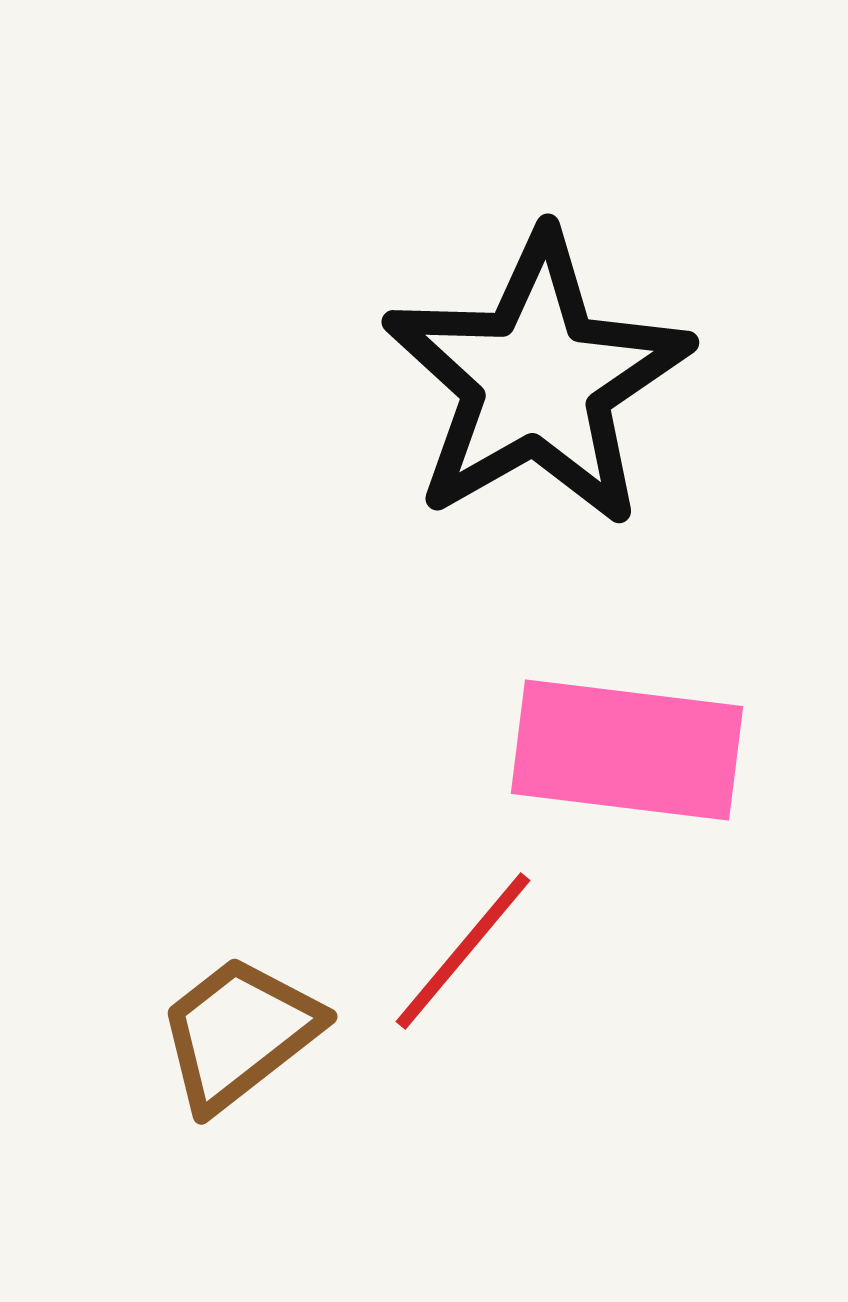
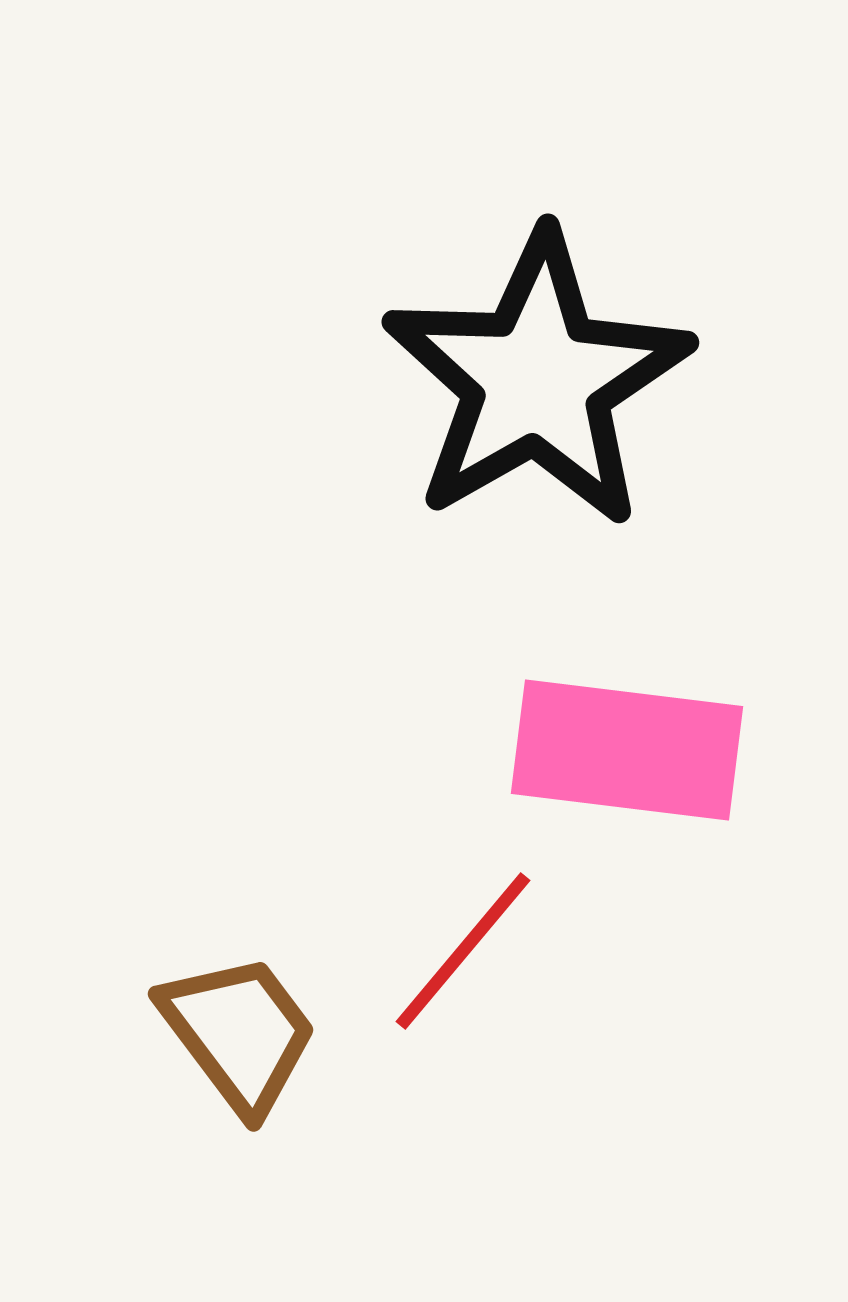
brown trapezoid: rotated 91 degrees clockwise
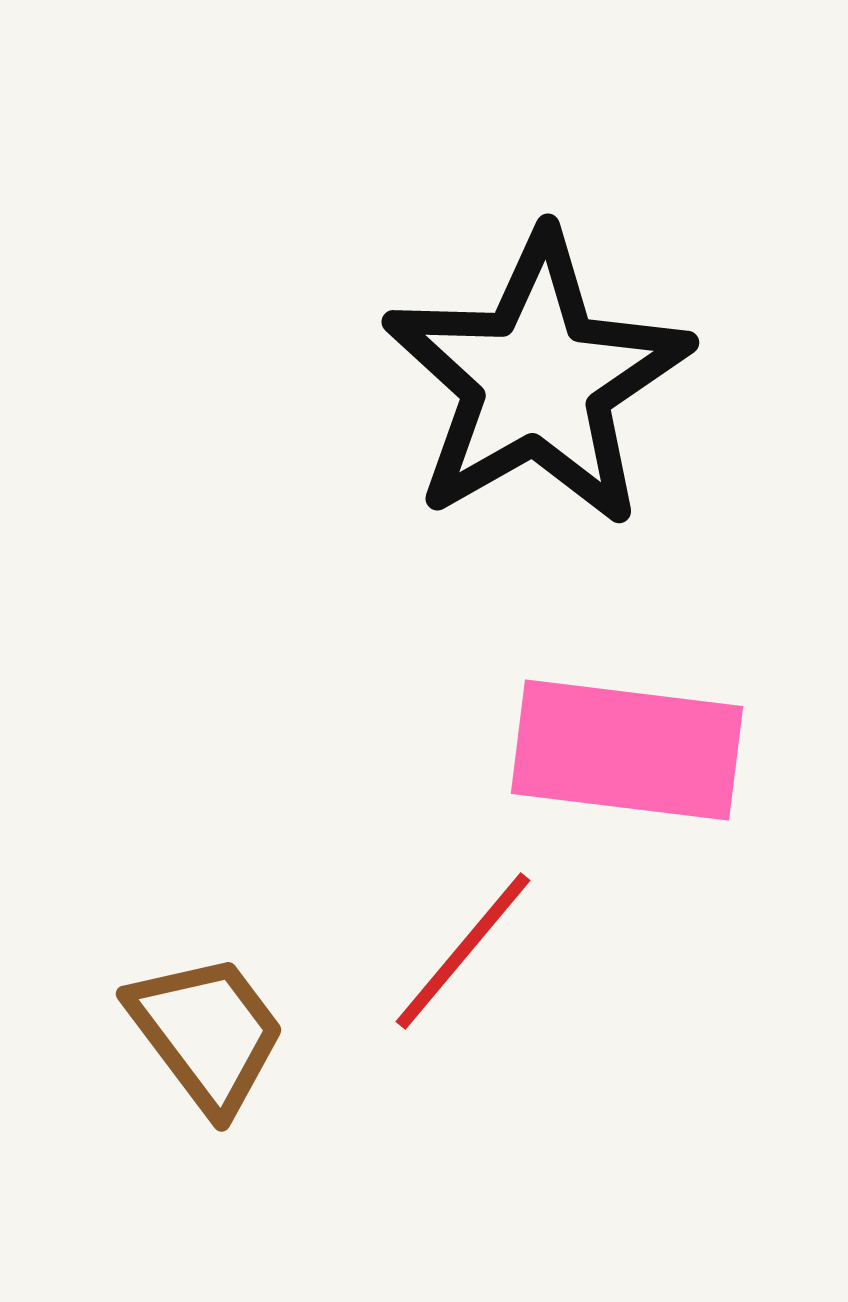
brown trapezoid: moved 32 px left
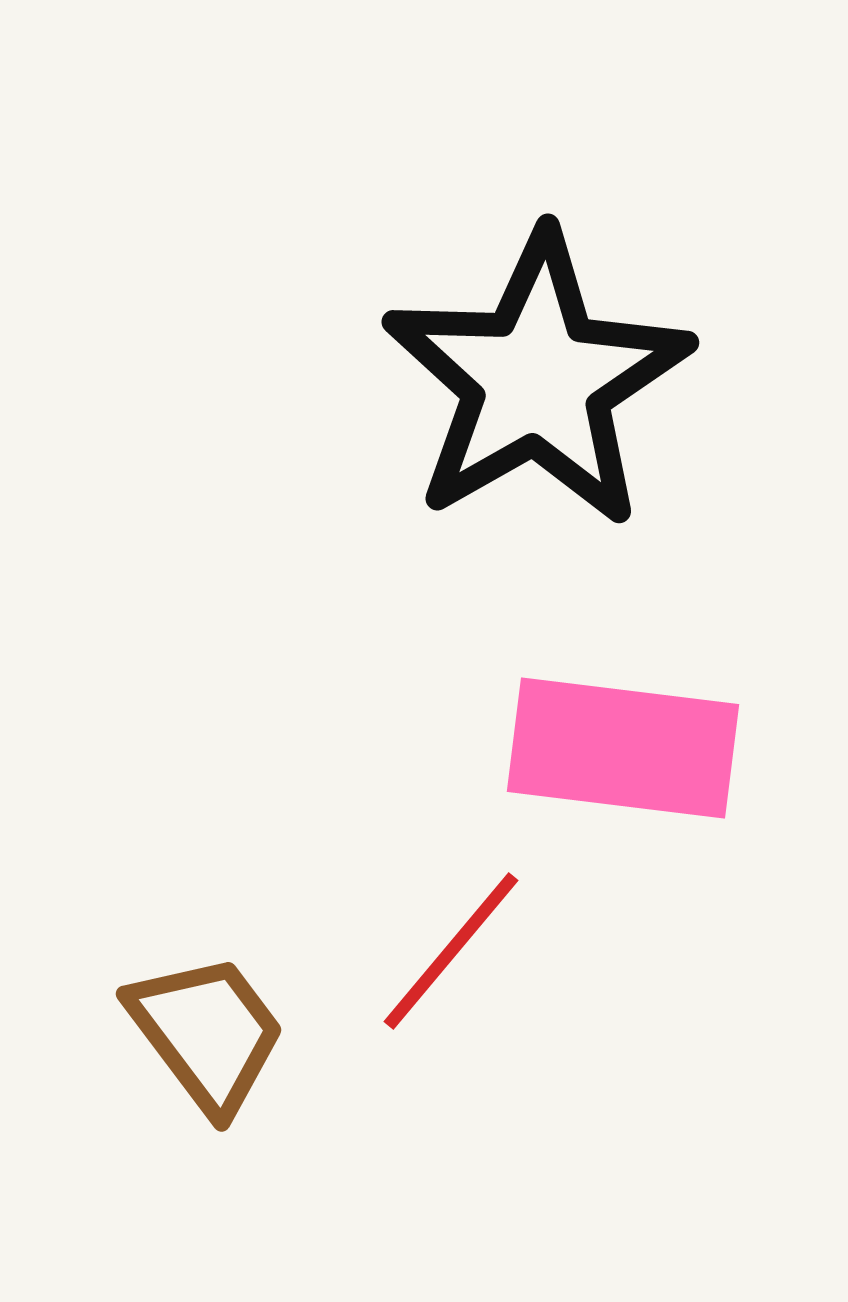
pink rectangle: moved 4 px left, 2 px up
red line: moved 12 px left
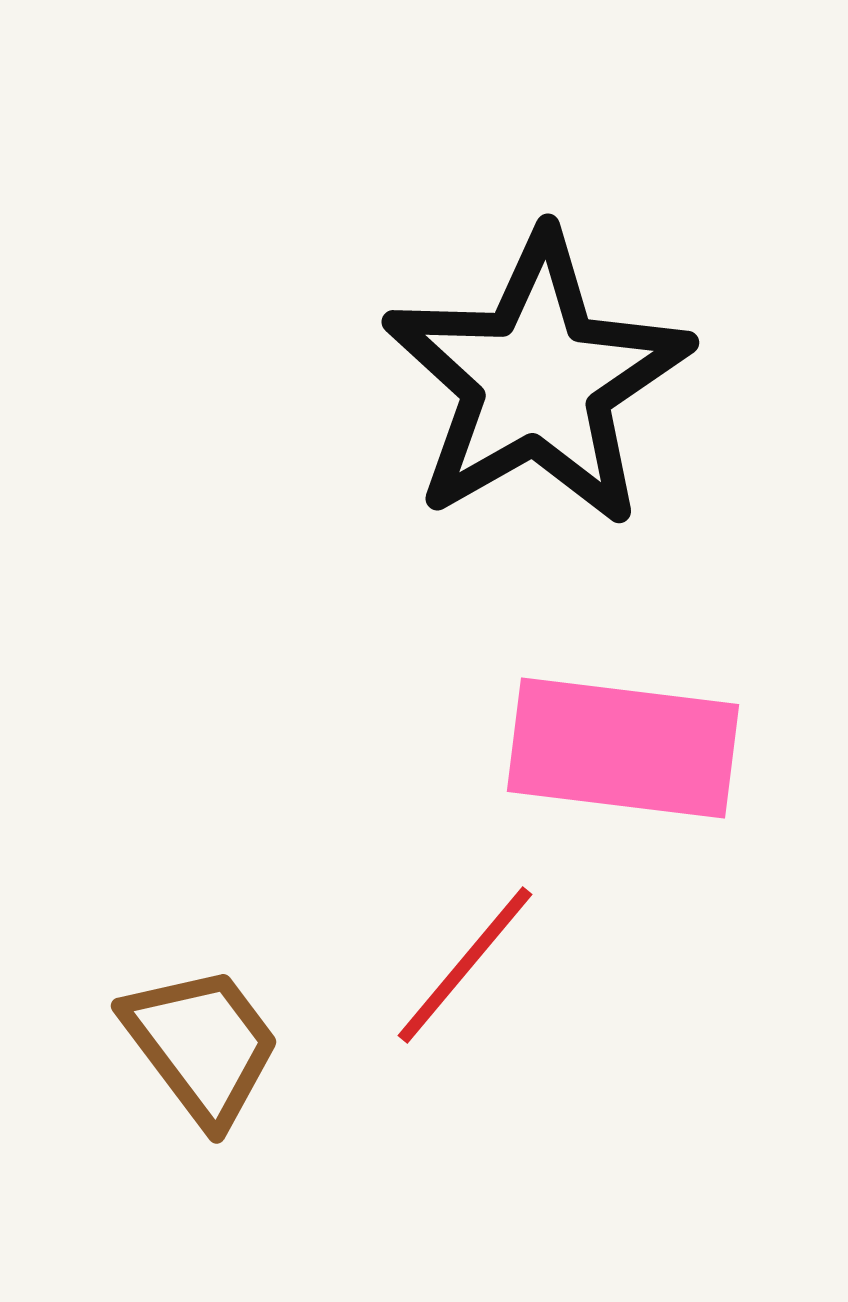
red line: moved 14 px right, 14 px down
brown trapezoid: moved 5 px left, 12 px down
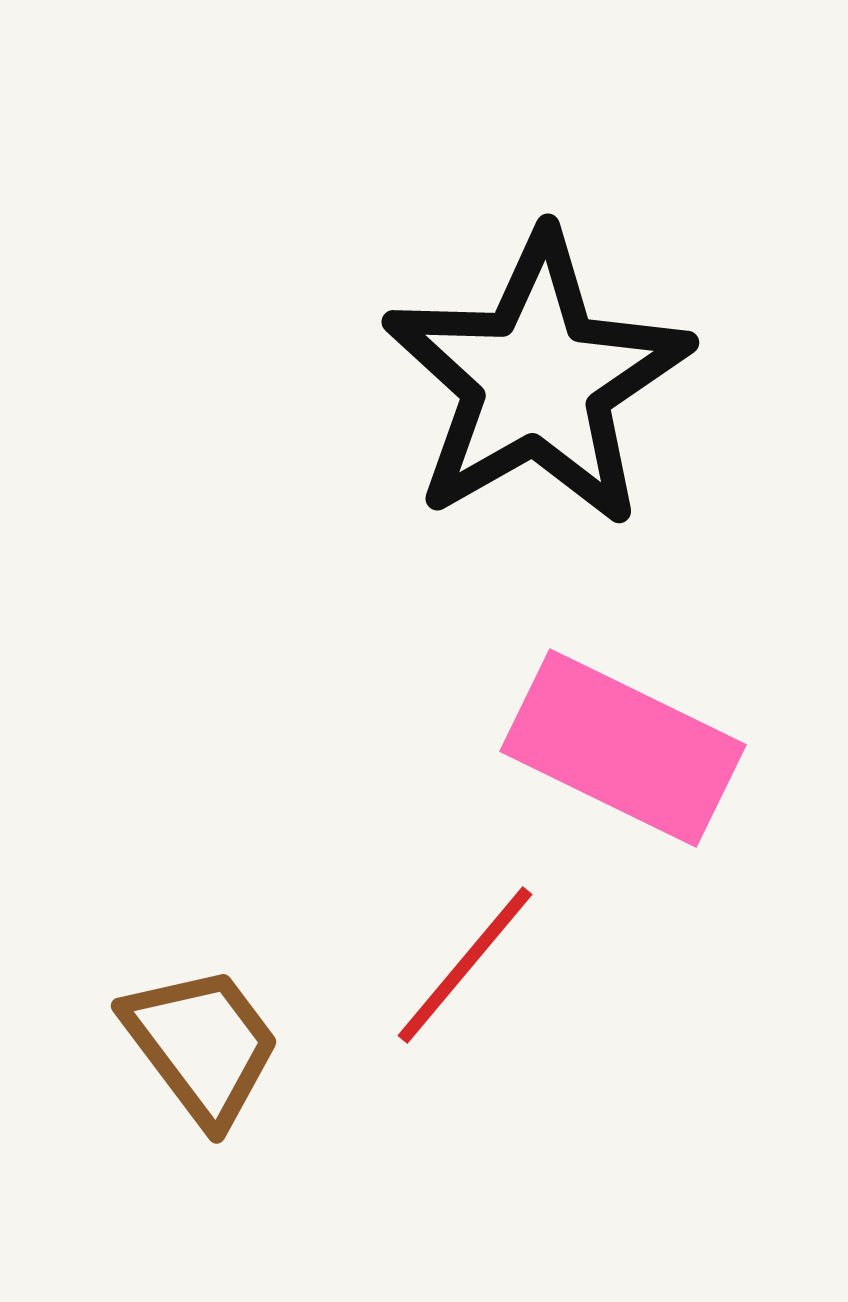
pink rectangle: rotated 19 degrees clockwise
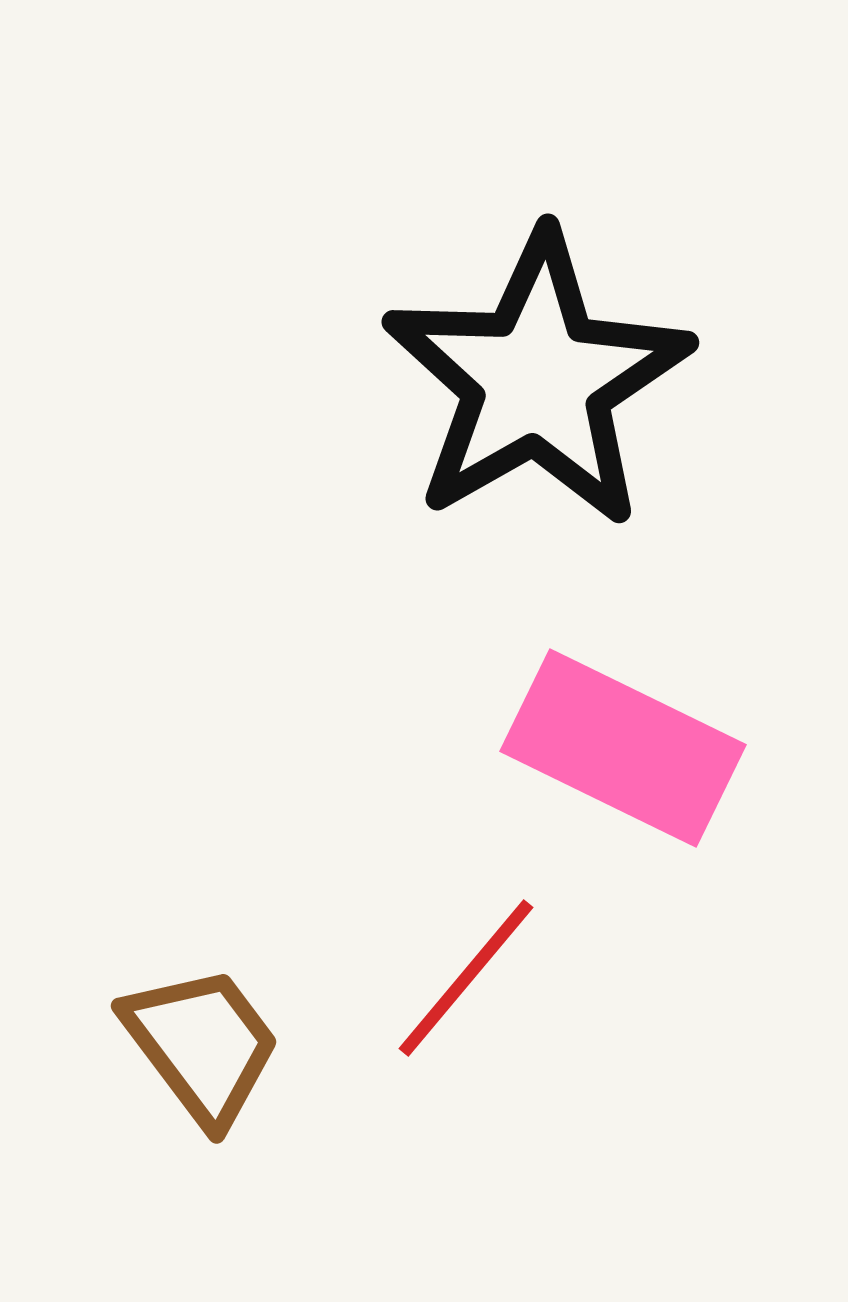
red line: moved 1 px right, 13 px down
